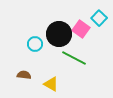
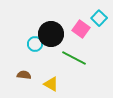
black circle: moved 8 px left
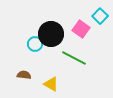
cyan square: moved 1 px right, 2 px up
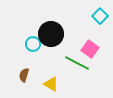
pink square: moved 9 px right, 20 px down
cyan circle: moved 2 px left
green line: moved 3 px right, 5 px down
brown semicircle: rotated 80 degrees counterclockwise
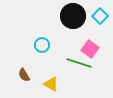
black circle: moved 22 px right, 18 px up
cyan circle: moved 9 px right, 1 px down
green line: moved 2 px right; rotated 10 degrees counterclockwise
brown semicircle: rotated 48 degrees counterclockwise
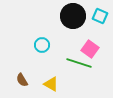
cyan square: rotated 21 degrees counterclockwise
brown semicircle: moved 2 px left, 5 px down
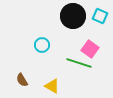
yellow triangle: moved 1 px right, 2 px down
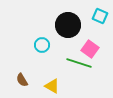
black circle: moved 5 px left, 9 px down
